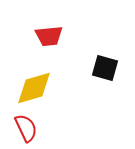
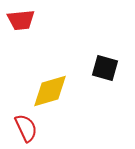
red trapezoid: moved 28 px left, 16 px up
yellow diamond: moved 16 px right, 3 px down
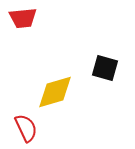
red trapezoid: moved 2 px right, 2 px up
yellow diamond: moved 5 px right, 1 px down
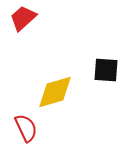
red trapezoid: rotated 144 degrees clockwise
black square: moved 1 px right, 2 px down; rotated 12 degrees counterclockwise
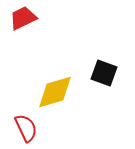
red trapezoid: rotated 16 degrees clockwise
black square: moved 2 px left, 3 px down; rotated 16 degrees clockwise
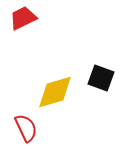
black square: moved 3 px left, 5 px down
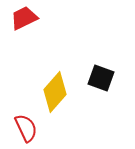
red trapezoid: moved 1 px right
yellow diamond: rotated 33 degrees counterclockwise
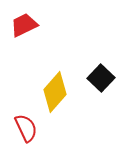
red trapezoid: moved 7 px down
black square: rotated 24 degrees clockwise
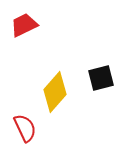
black square: rotated 32 degrees clockwise
red semicircle: moved 1 px left
